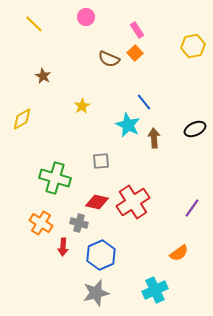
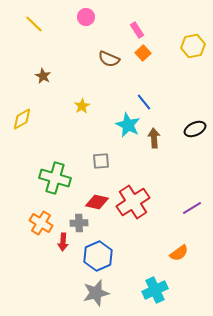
orange square: moved 8 px right
purple line: rotated 24 degrees clockwise
gray cross: rotated 18 degrees counterclockwise
red arrow: moved 5 px up
blue hexagon: moved 3 px left, 1 px down
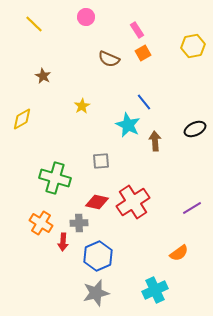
orange square: rotated 14 degrees clockwise
brown arrow: moved 1 px right, 3 px down
